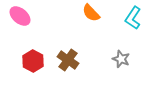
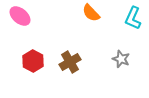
cyan L-shape: rotated 10 degrees counterclockwise
brown cross: moved 2 px right, 2 px down; rotated 25 degrees clockwise
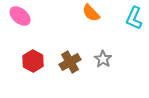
cyan L-shape: moved 1 px right
gray star: moved 18 px left; rotated 12 degrees clockwise
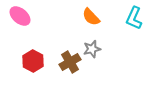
orange semicircle: moved 4 px down
gray star: moved 11 px left, 10 px up; rotated 24 degrees clockwise
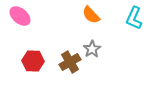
orange semicircle: moved 2 px up
gray star: rotated 18 degrees counterclockwise
red hexagon: rotated 25 degrees counterclockwise
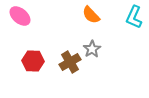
cyan L-shape: moved 1 px up
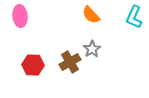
pink ellipse: rotated 45 degrees clockwise
red hexagon: moved 4 px down
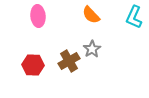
pink ellipse: moved 18 px right
brown cross: moved 1 px left, 1 px up
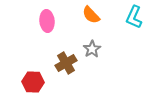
pink ellipse: moved 9 px right, 5 px down
brown cross: moved 3 px left, 2 px down
red hexagon: moved 17 px down
